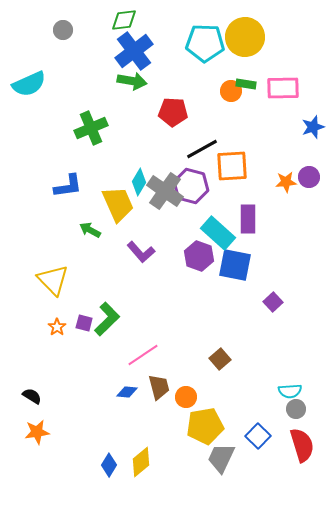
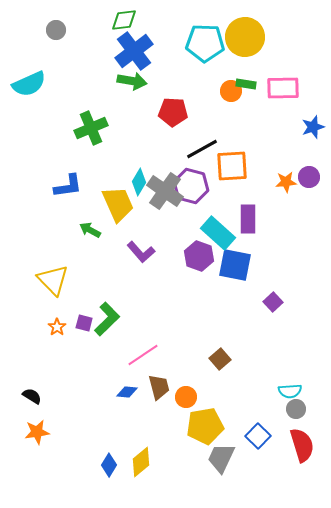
gray circle at (63, 30): moved 7 px left
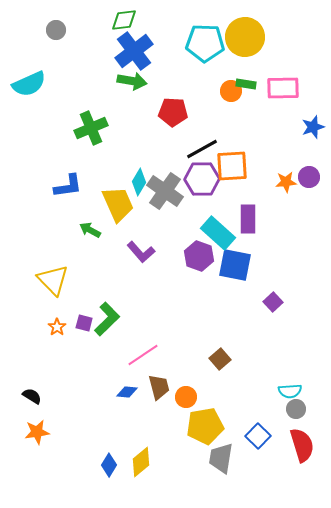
purple hexagon at (191, 186): moved 11 px right, 7 px up; rotated 16 degrees counterclockwise
gray trapezoid at (221, 458): rotated 16 degrees counterclockwise
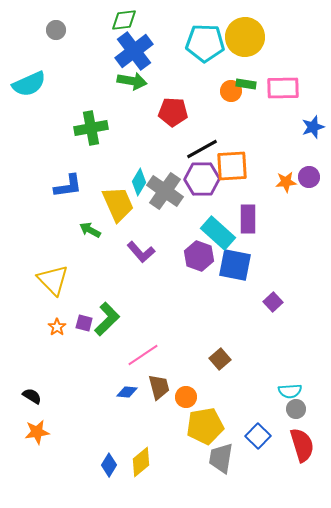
green cross at (91, 128): rotated 12 degrees clockwise
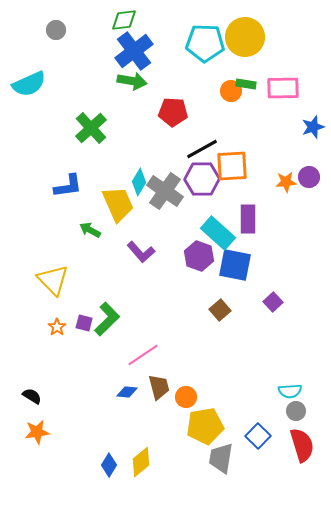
green cross at (91, 128): rotated 32 degrees counterclockwise
brown square at (220, 359): moved 49 px up
gray circle at (296, 409): moved 2 px down
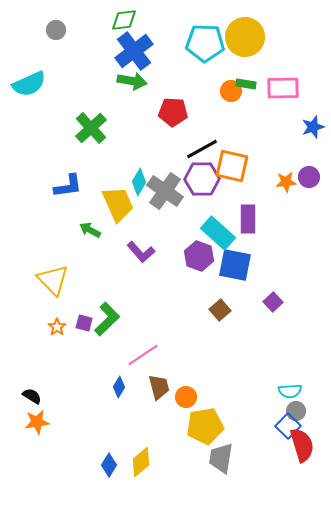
orange square at (232, 166): rotated 16 degrees clockwise
blue diamond at (127, 392): moved 8 px left, 5 px up; rotated 65 degrees counterclockwise
orange star at (37, 432): moved 10 px up
blue square at (258, 436): moved 30 px right, 10 px up
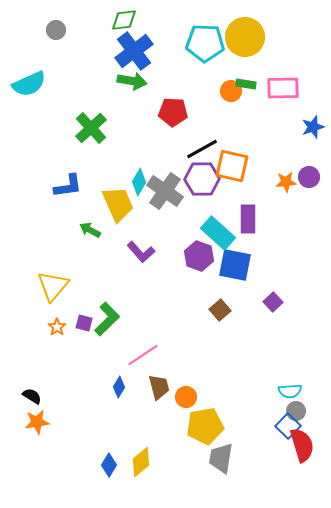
yellow triangle at (53, 280): moved 6 px down; rotated 24 degrees clockwise
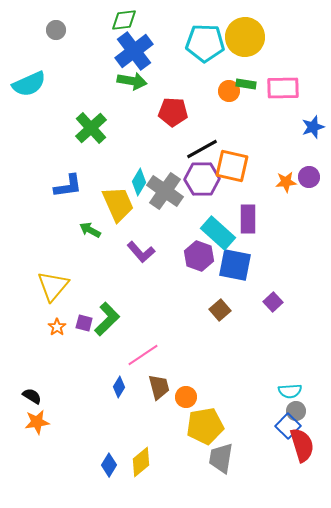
orange circle at (231, 91): moved 2 px left
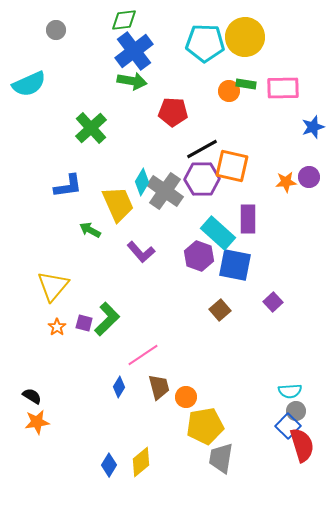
cyan diamond at (139, 182): moved 3 px right
